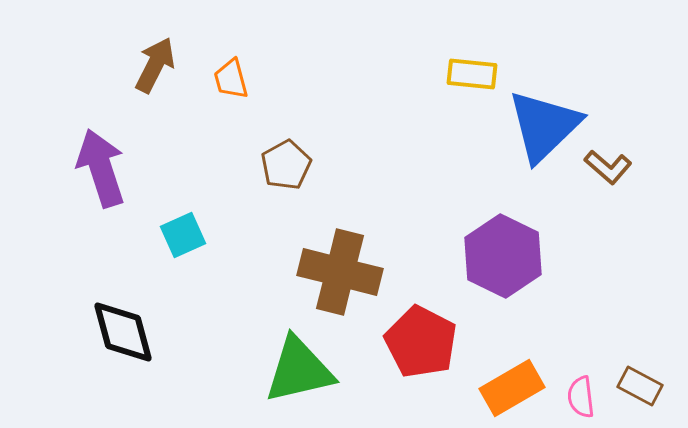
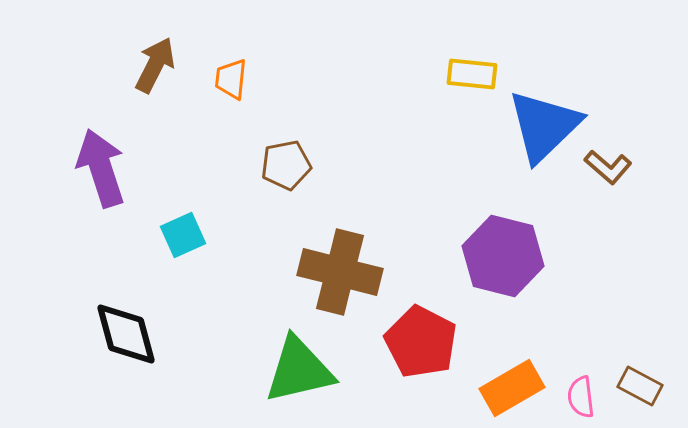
orange trapezoid: rotated 21 degrees clockwise
brown pentagon: rotated 18 degrees clockwise
purple hexagon: rotated 12 degrees counterclockwise
black diamond: moved 3 px right, 2 px down
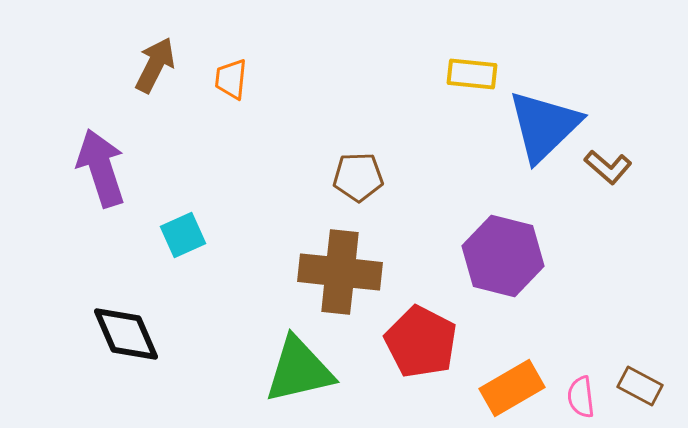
brown pentagon: moved 72 px right, 12 px down; rotated 9 degrees clockwise
brown cross: rotated 8 degrees counterclockwise
black diamond: rotated 8 degrees counterclockwise
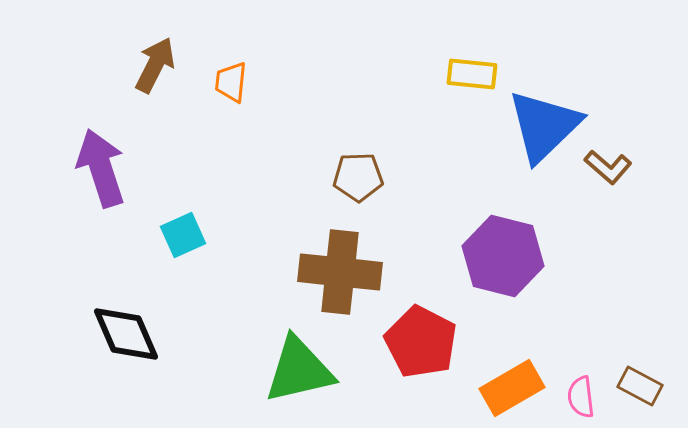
orange trapezoid: moved 3 px down
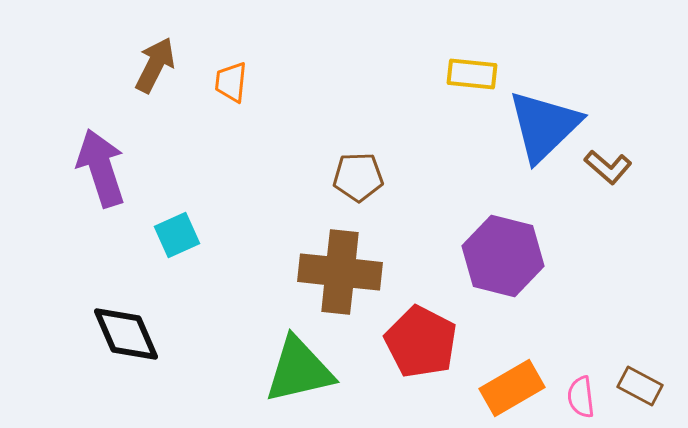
cyan square: moved 6 px left
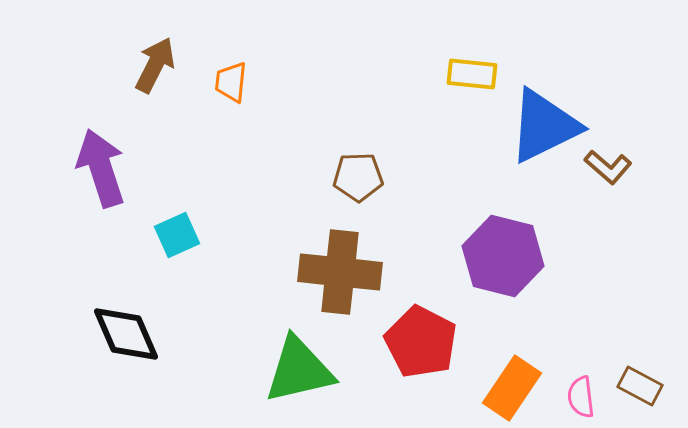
blue triangle: rotated 18 degrees clockwise
orange rectangle: rotated 26 degrees counterclockwise
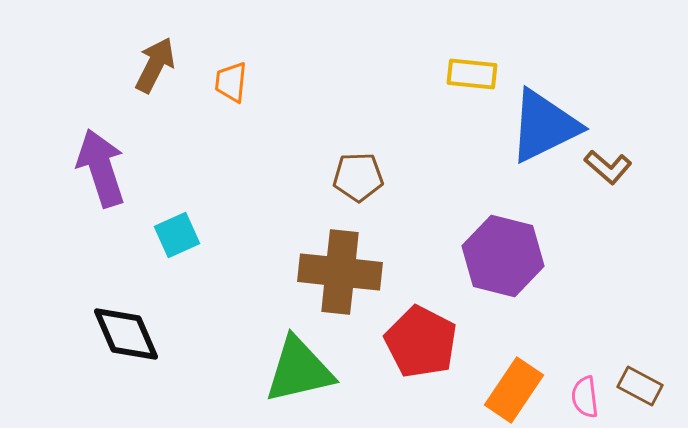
orange rectangle: moved 2 px right, 2 px down
pink semicircle: moved 4 px right
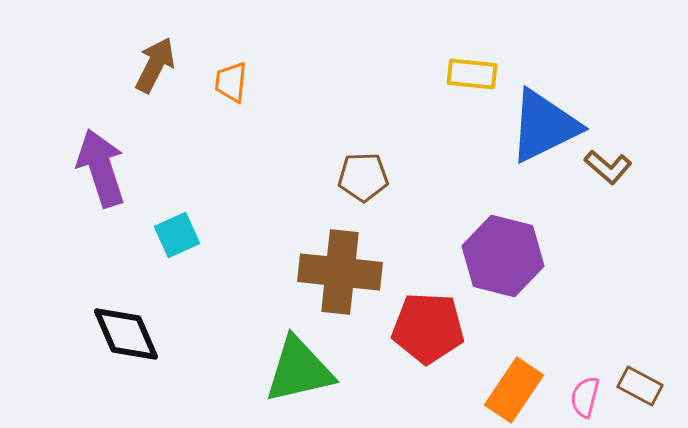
brown pentagon: moved 5 px right
red pentagon: moved 7 px right, 14 px up; rotated 24 degrees counterclockwise
pink semicircle: rotated 21 degrees clockwise
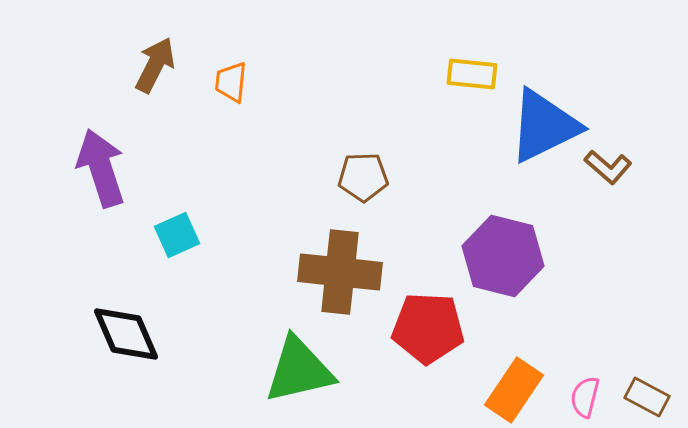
brown rectangle: moved 7 px right, 11 px down
